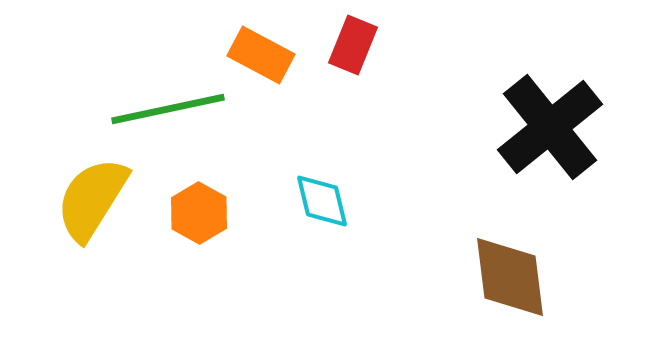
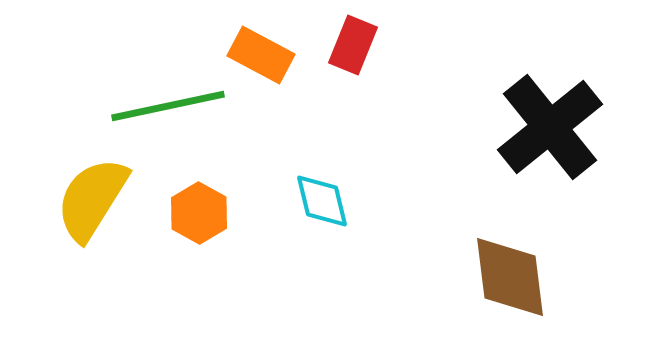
green line: moved 3 px up
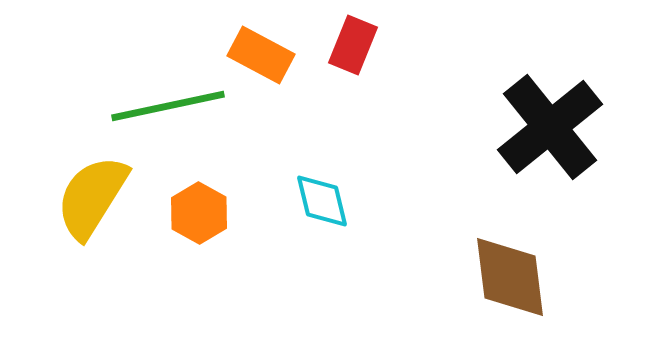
yellow semicircle: moved 2 px up
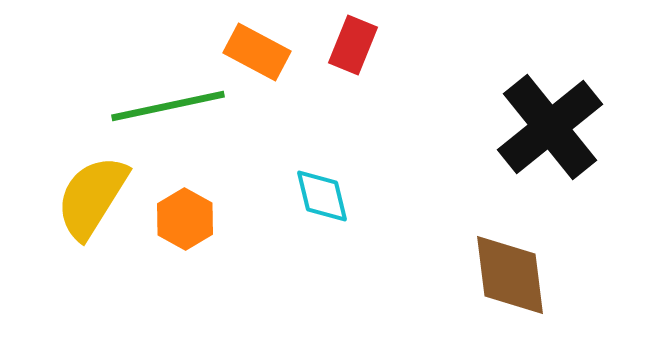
orange rectangle: moved 4 px left, 3 px up
cyan diamond: moved 5 px up
orange hexagon: moved 14 px left, 6 px down
brown diamond: moved 2 px up
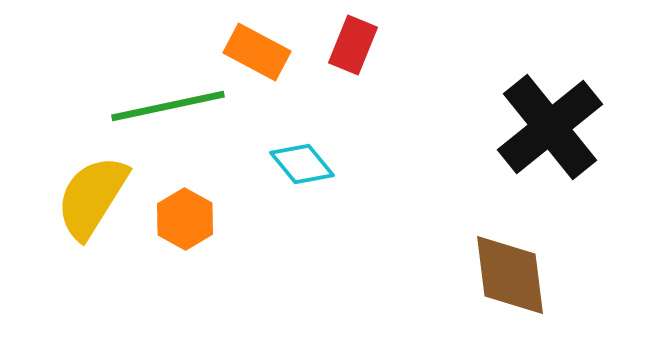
cyan diamond: moved 20 px left, 32 px up; rotated 26 degrees counterclockwise
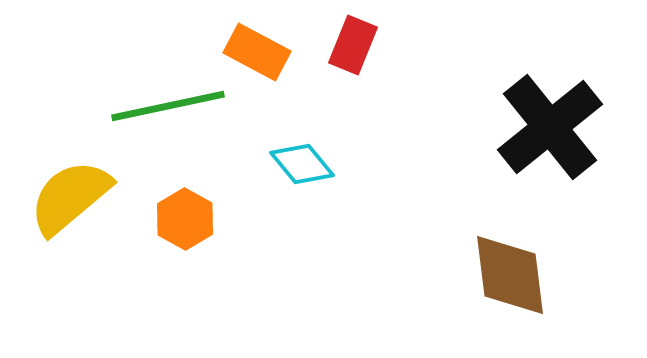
yellow semicircle: moved 22 px left; rotated 18 degrees clockwise
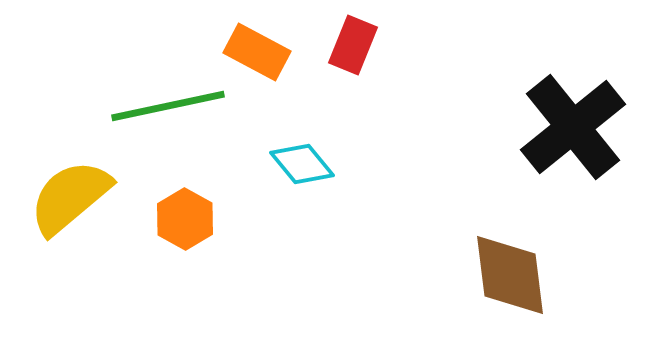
black cross: moved 23 px right
